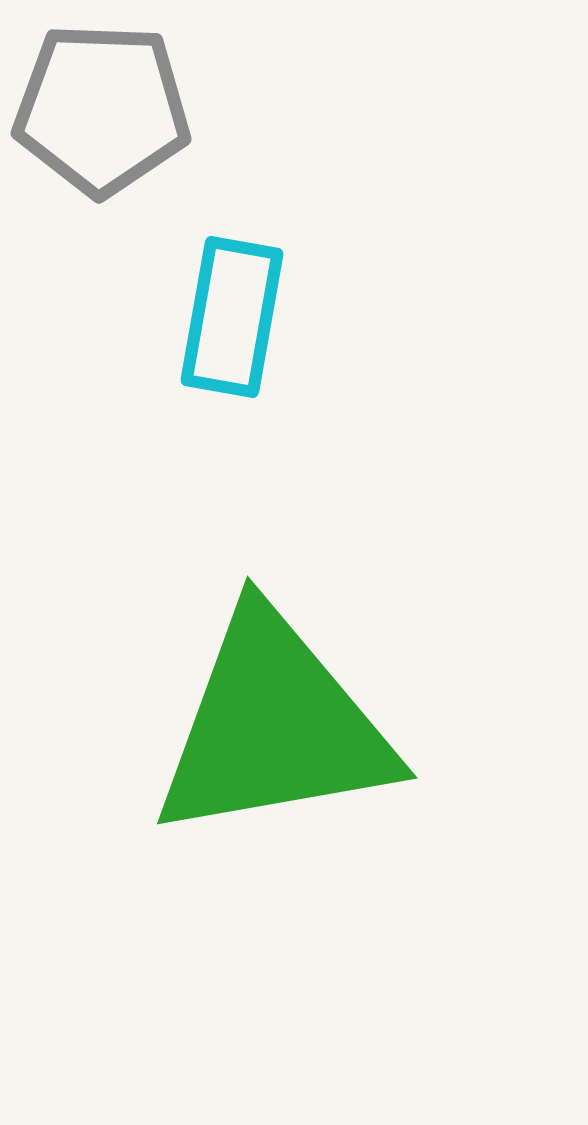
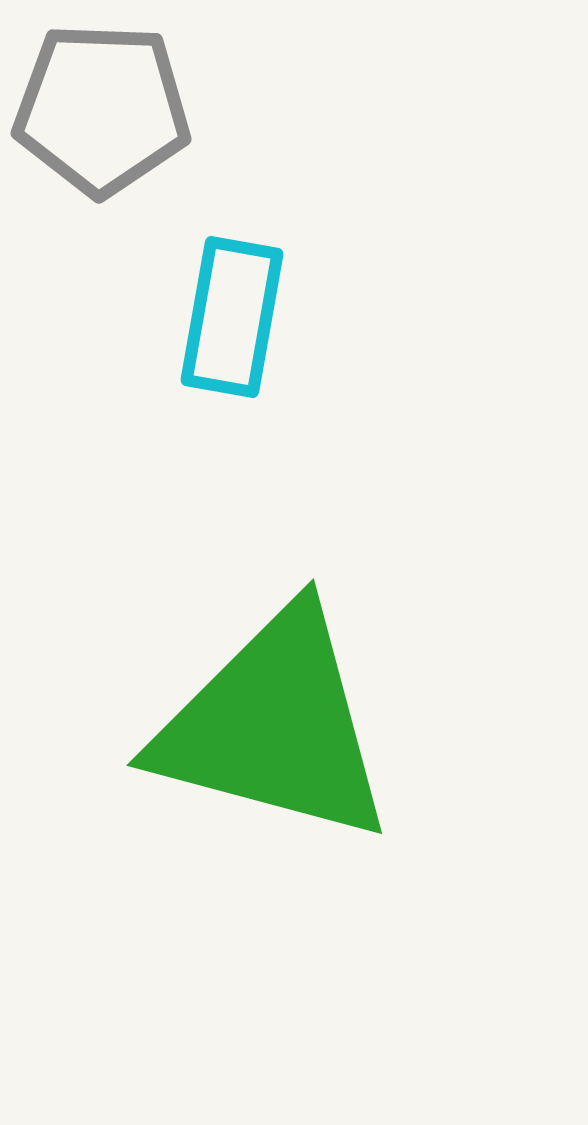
green triangle: rotated 25 degrees clockwise
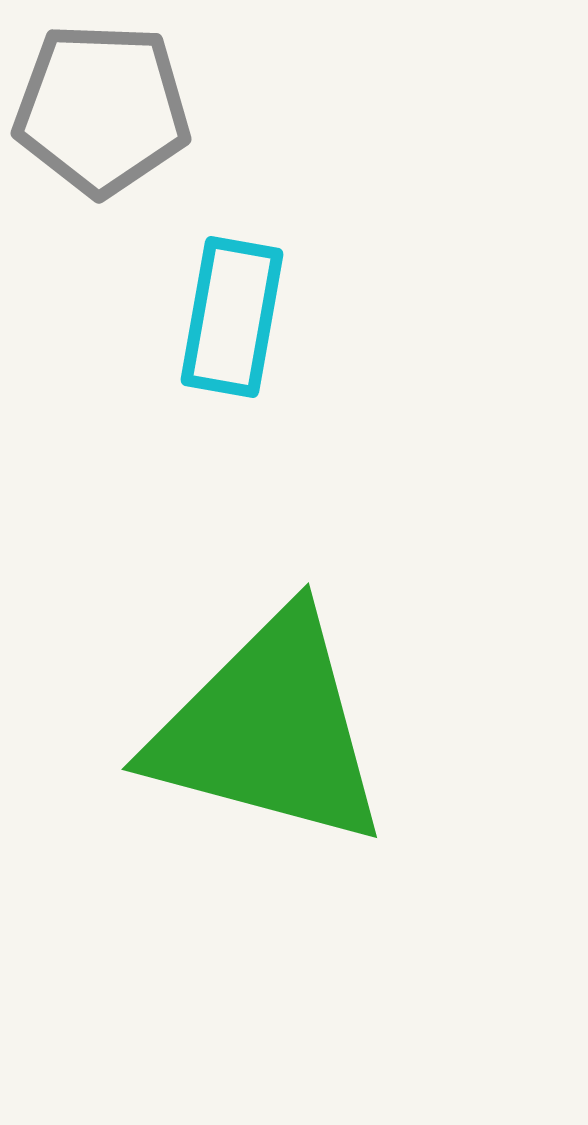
green triangle: moved 5 px left, 4 px down
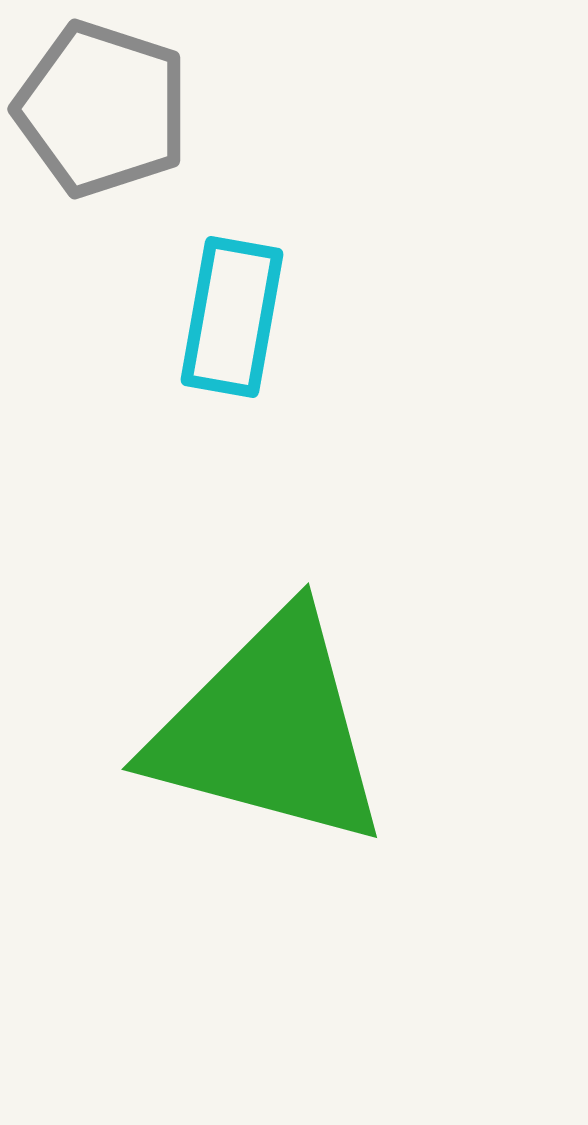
gray pentagon: rotated 16 degrees clockwise
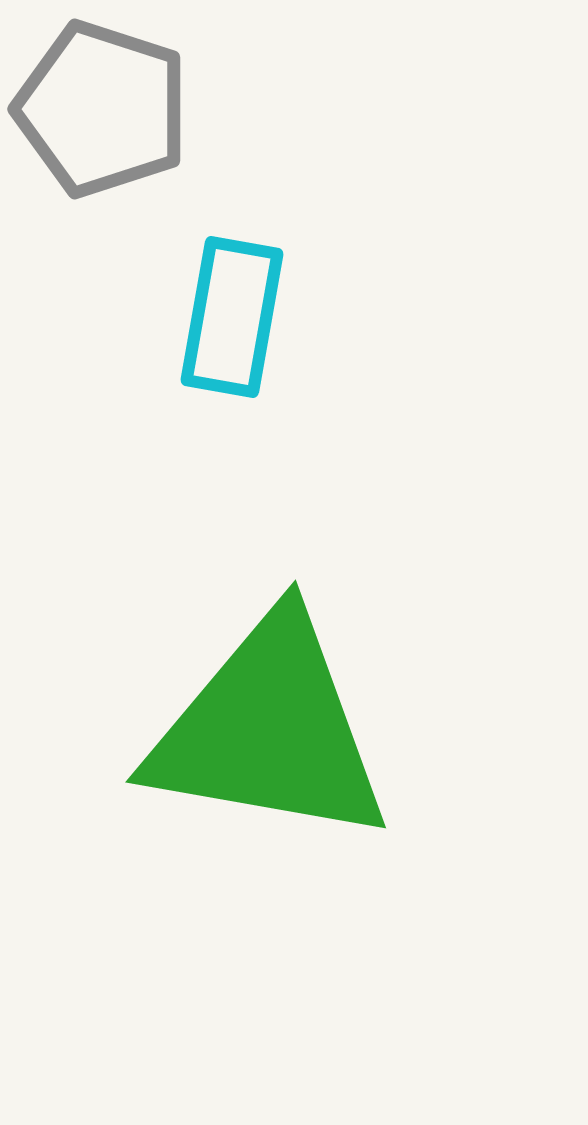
green triangle: rotated 5 degrees counterclockwise
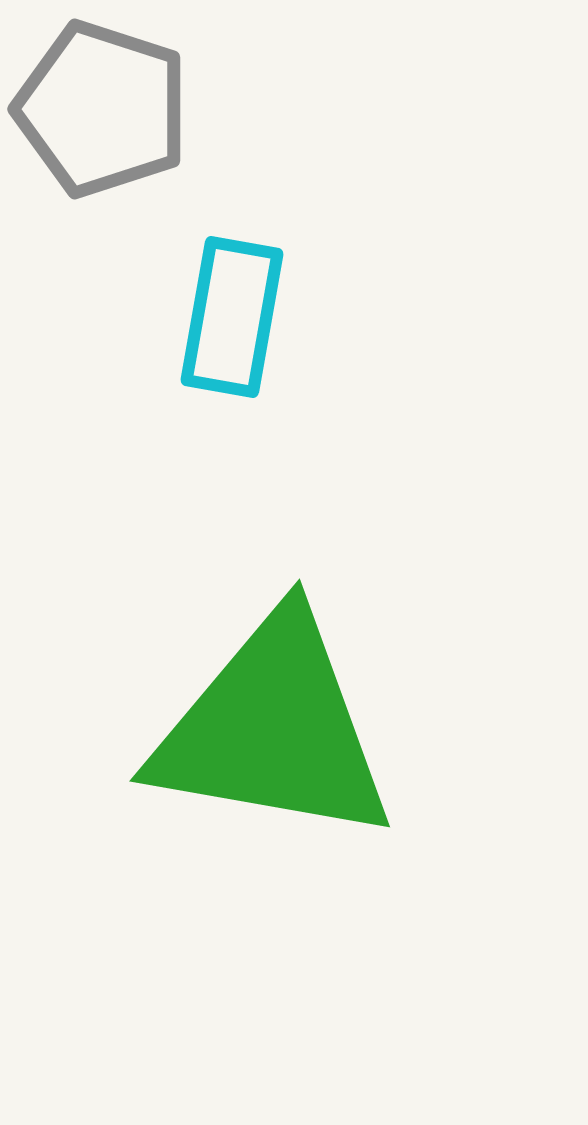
green triangle: moved 4 px right, 1 px up
